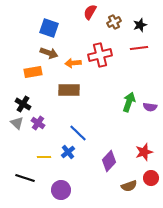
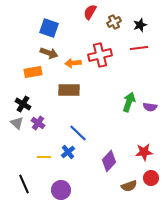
red star: rotated 12 degrees clockwise
black line: moved 1 px left, 6 px down; rotated 48 degrees clockwise
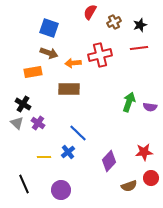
brown rectangle: moved 1 px up
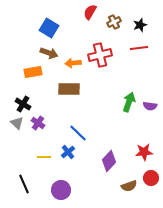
blue square: rotated 12 degrees clockwise
purple semicircle: moved 1 px up
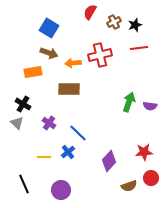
black star: moved 5 px left
purple cross: moved 11 px right
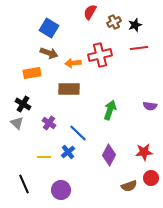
orange rectangle: moved 1 px left, 1 px down
green arrow: moved 19 px left, 8 px down
purple diamond: moved 6 px up; rotated 15 degrees counterclockwise
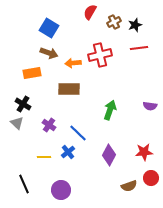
purple cross: moved 2 px down
